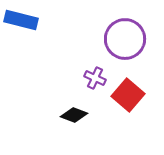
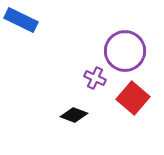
blue rectangle: rotated 12 degrees clockwise
purple circle: moved 12 px down
red square: moved 5 px right, 3 px down
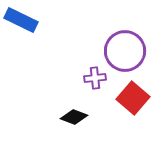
purple cross: rotated 30 degrees counterclockwise
black diamond: moved 2 px down
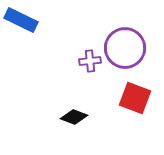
purple circle: moved 3 px up
purple cross: moved 5 px left, 17 px up
red square: moved 2 px right; rotated 20 degrees counterclockwise
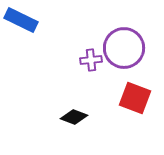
purple circle: moved 1 px left
purple cross: moved 1 px right, 1 px up
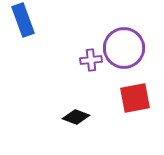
blue rectangle: moved 2 px right; rotated 44 degrees clockwise
red square: rotated 32 degrees counterclockwise
black diamond: moved 2 px right
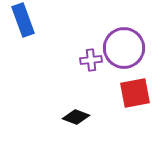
red square: moved 5 px up
